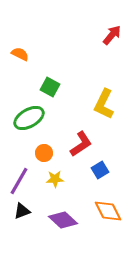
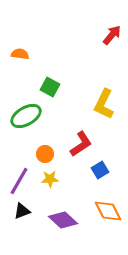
orange semicircle: rotated 18 degrees counterclockwise
green ellipse: moved 3 px left, 2 px up
orange circle: moved 1 px right, 1 px down
yellow star: moved 5 px left
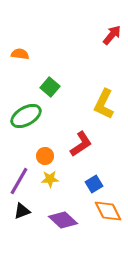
green square: rotated 12 degrees clockwise
orange circle: moved 2 px down
blue square: moved 6 px left, 14 px down
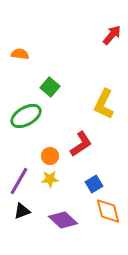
orange circle: moved 5 px right
orange diamond: rotated 12 degrees clockwise
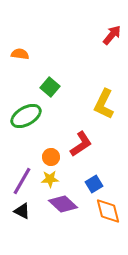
orange circle: moved 1 px right, 1 px down
purple line: moved 3 px right
black triangle: rotated 48 degrees clockwise
purple diamond: moved 16 px up
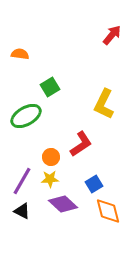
green square: rotated 18 degrees clockwise
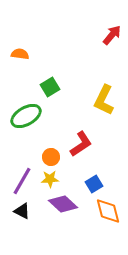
yellow L-shape: moved 4 px up
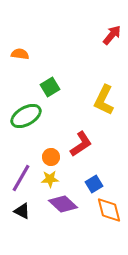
purple line: moved 1 px left, 3 px up
orange diamond: moved 1 px right, 1 px up
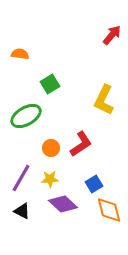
green square: moved 3 px up
orange circle: moved 9 px up
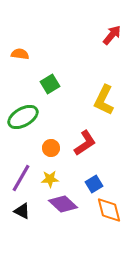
green ellipse: moved 3 px left, 1 px down
red L-shape: moved 4 px right, 1 px up
